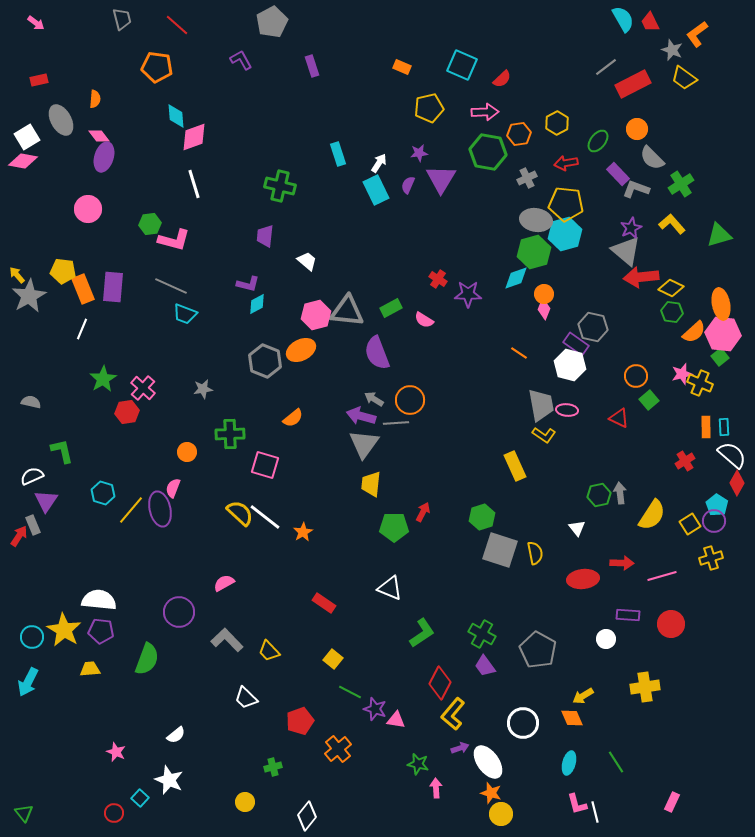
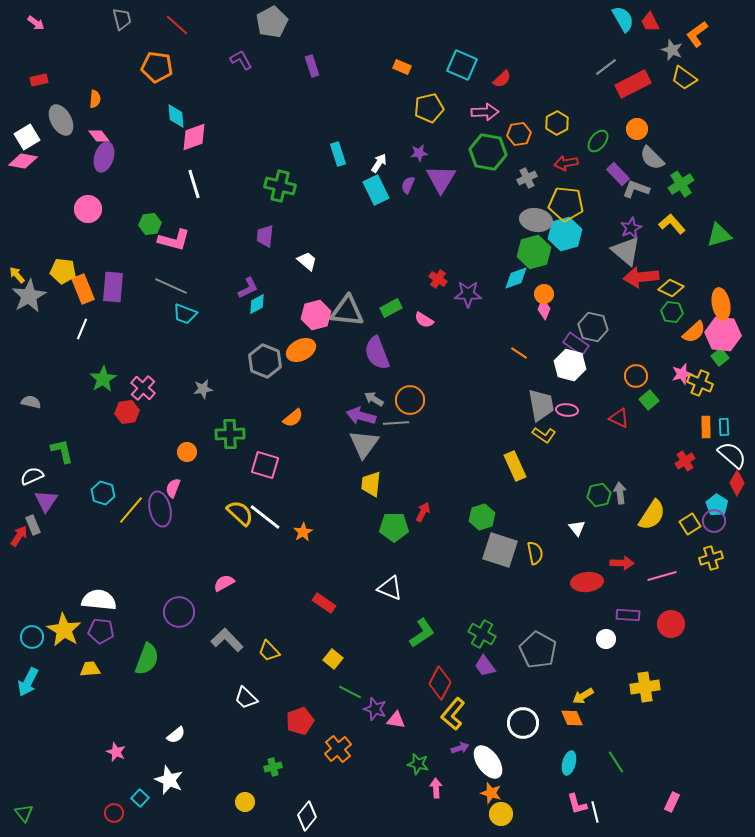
purple L-shape at (248, 284): moved 4 px down; rotated 40 degrees counterclockwise
red ellipse at (583, 579): moved 4 px right, 3 px down
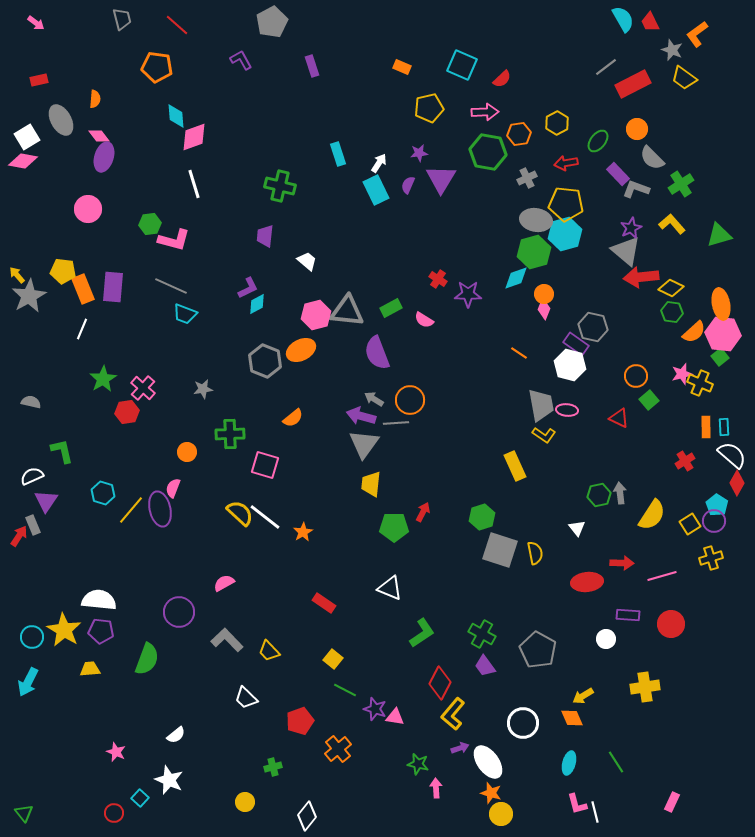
green line at (350, 692): moved 5 px left, 2 px up
pink triangle at (396, 720): moved 1 px left, 3 px up
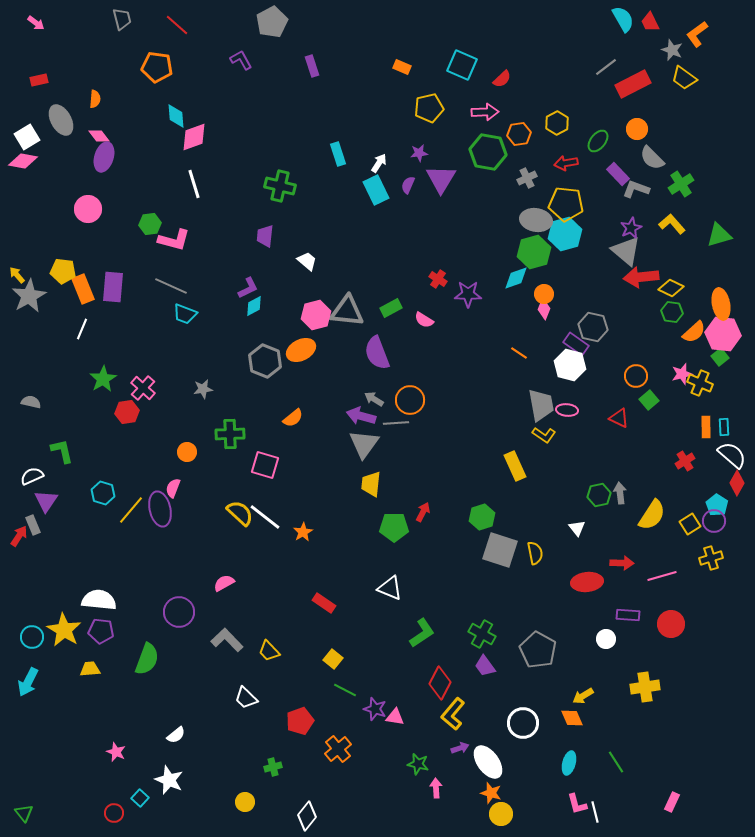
cyan diamond at (257, 304): moved 3 px left, 2 px down
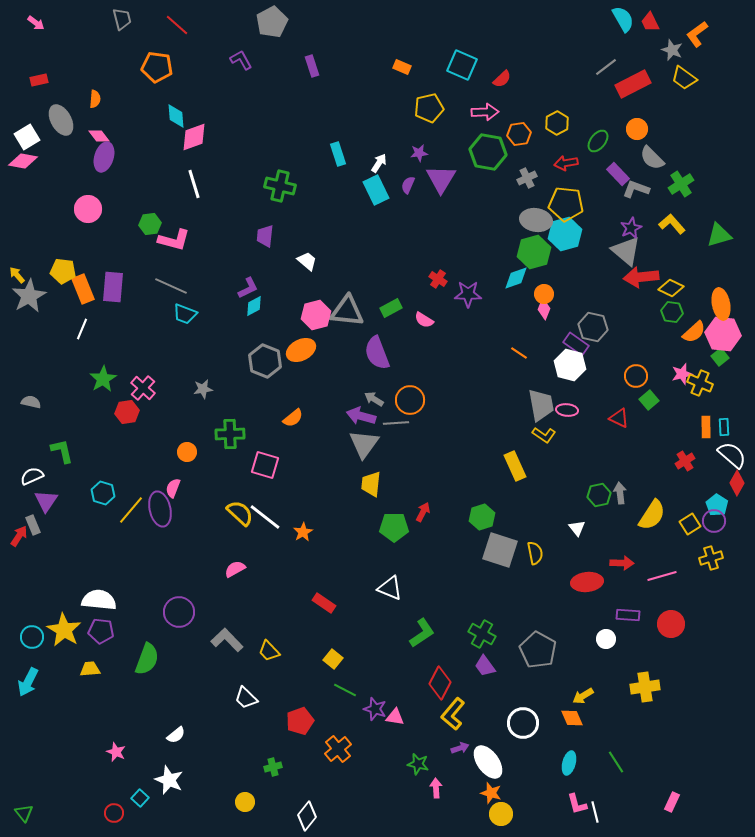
pink semicircle at (224, 583): moved 11 px right, 14 px up
